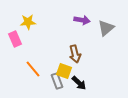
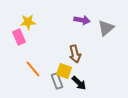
pink rectangle: moved 4 px right, 2 px up
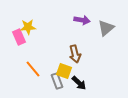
yellow star: moved 5 px down
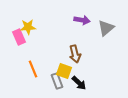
orange line: rotated 18 degrees clockwise
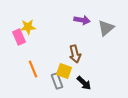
black arrow: moved 5 px right
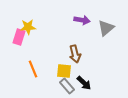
pink rectangle: rotated 42 degrees clockwise
yellow square: rotated 14 degrees counterclockwise
gray rectangle: moved 10 px right, 5 px down; rotated 21 degrees counterclockwise
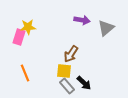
brown arrow: moved 4 px left; rotated 48 degrees clockwise
orange line: moved 8 px left, 4 px down
